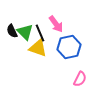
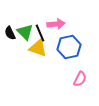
pink arrow: rotated 60 degrees counterclockwise
black semicircle: moved 2 px left, 2 px down
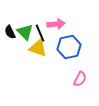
black semicircle: moved 1 px up
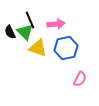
black line: moved 10 px left, 13 px up
blue hexagon: moved 3 px left, 1 px down
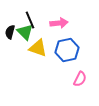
pink arrow: moved 3 px right, 1 px up
black semicircle: rotated 40 degrees clockwise
blue hexagon: moved 1 px right, 2 px down
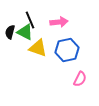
pink arrow: moved 1 px up
green triangle: rotated 18 degrees counterclockwise
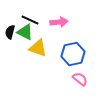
black line: rotated 42 degrees counterclockwise
blue hexagon: moved 6 px right, 4 px down
pink semicircle: rotated 77 degrees counterclockwise
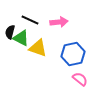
green triangle: moved 4 px left, 6 px down
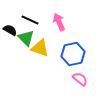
pink arrow: rotated 108 degrees counterclockwise
black semicircle: moved 2 px up; rotated 104 degrees clockwise
green triangle: moved 5 px right; rotated 18 degrees clockwise
yellow triangle: moved 2 px right
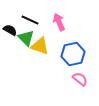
yellow triangle: moved 2 px up
